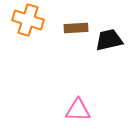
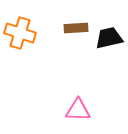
orange cross: moved 8 px left, 13 px down
black trapezoid: moved 2 px up
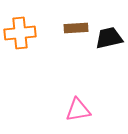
orange cross: rotated 24 degrees counterclockwise
pink triangle: rotated 12 degrees counterclockwise
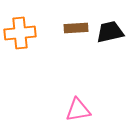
black trapezoid: moved 1 px right, 6 px up
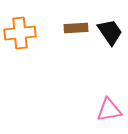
black trapezoid: rotated 68 degrees clockwise
pink triangle: moved 31 px right
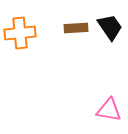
black trapezoid: moved 5 px up
pink triangle: rotated 20 degrees clockwise
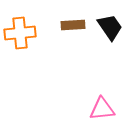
brown rectangle: moved 3 px left, 3 px up
pink triangle: moved 7 px left, 1 px up; rotated 16 degrees counterclockwise
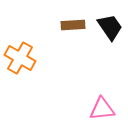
orange cross: moved 25 px down; rotated 36 degrees clockwise
